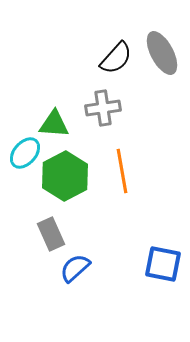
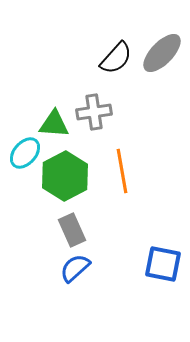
gray ellipse: rotated 72 degrees clockwise
gray cross: moved 9 px left, 4 px down
gray rectangle: moved 21 px right, 4 px up
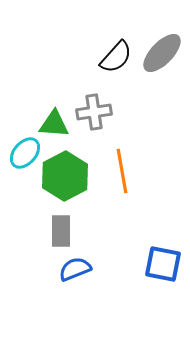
black semicircle: moved 1 px up
gray rectangle: moved 11 px left, 1 px down; rotated 24 degrees clockwise
blue semicircle: moved 1 px down; rotated 20 degrees clockwise
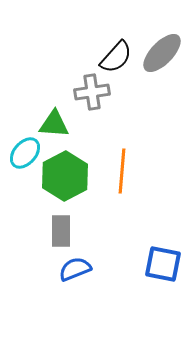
gray cross: moved 2 px left, 20 px up
orange line: rotated 15 degrees clockwise
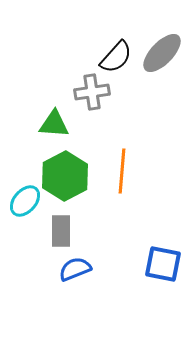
cyan ellipse: moved 48 px down
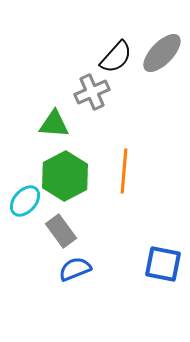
gray cross: rotated 16 degrees counterclockwise
orange line: moved 2 px right
gray rectangle: rotated 36 degrees counterclockwise
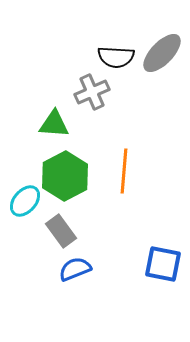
black semicircle: rotated 51 degrees clockwise
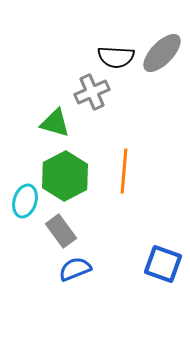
green triangle: moved 1 px right, 1 px up; rotated 12 degrees clockwise
cyan ellipse: rotated 24 degrees counterclockwise
blue square: rotated 9 degrees clockwise
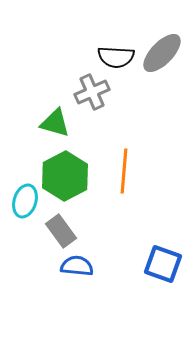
blue semicircle: moved 2 px right, 3 px up; rotated 28 degrees clockwise
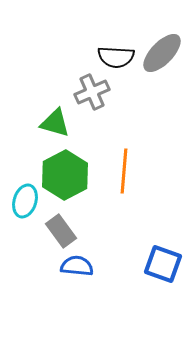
green hexagon: moved 1 px up
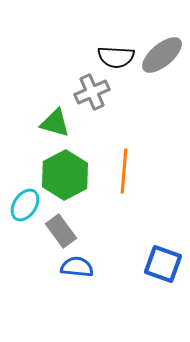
gray ellipse: moved 2 px down; rotated 6 degrees clockwise
cyan ellipse: moved 4 px down; rotated 16 degrees clockwise
blue semicircle: moved 1 px down
